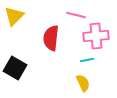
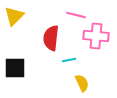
pink cross: rotated 10 degrees clockwise
cyan line: moved 18 px left
black square: rotated 30 degrees counterclockwise
yellow semicircle: moved 1 px left
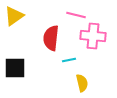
yellow triangle: rotated 10 degrees clockwise
pink cross: moved 3 px left
yellow semicircle: rotated 12 degrees clockwise
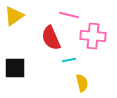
pink line: moved 7 px left
red semicircle: rotated 30 degrees counterclockwise
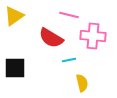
red semicircle: rotated 35 degrees counterclockwise
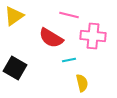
black square: rotated 30 degrees clockwise
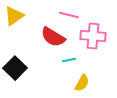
red semicircle: moved 2 px right, 1 px up
black square: rotated 15 degrees clockwise
yellow semicircle: rotated 42 degrees clockwise
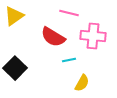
pink line: moved 2 px up
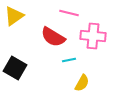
black square: rotated 15 degrees counterclockwise
